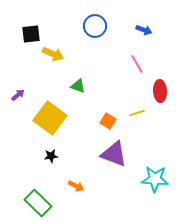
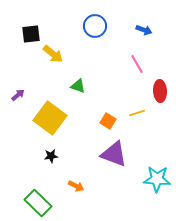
yellow arrow: rotated 15 degrees clockwise
cyan star: moved 2 px right
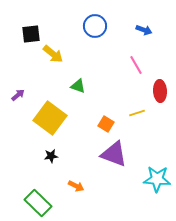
pink line: moved 1 px left, 1 px down
orange square: moved 2 px left, 3 px down
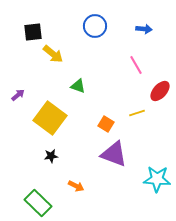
blue arrow: moved 1 px up; rotated 14 degrees counterclockwise
black square: moved 2 px right, 2 px up
red ellipse: rotated 45 degrees clockwise
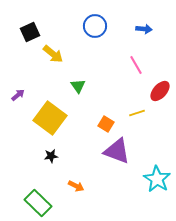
black square: moved 3 px left; rotated 18 degrees counterclockwise
green triangle: rotated 35 degrees clockwise
purple triangle: moved 3 px right, 3 px up
cyan star: rotated 28 degrees clockwise
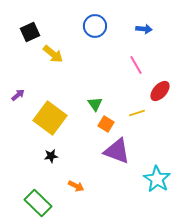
green triangle: moved 17 px right, 18 px down
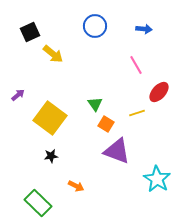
red ellipse: moved 1 px left, 1 px down
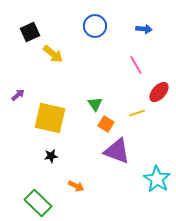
yellow square: rotated 24 degrees counterclockwise
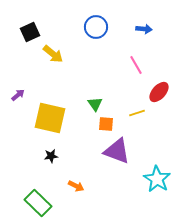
blue circle: moved 1 px right, 1 px down
orange square: rotated 28 degrees counterclockwise
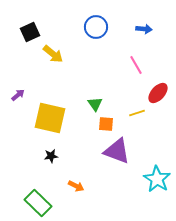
red ellipse: moved 1 px left, 1 px down
